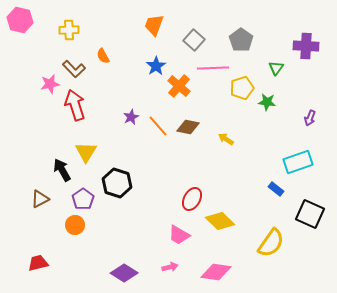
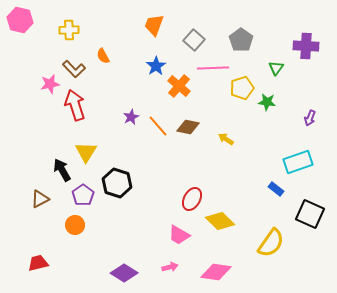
purple pentagon: moved 4 px up
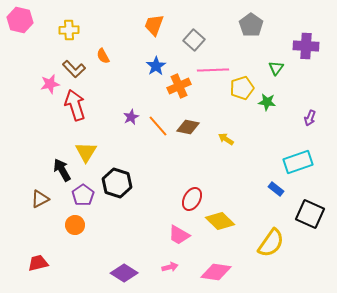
gray pentagon: moved 10 px right, 15 px up
pink line: moved 2 px down
orange cross: rotated 25 degrees clockwise
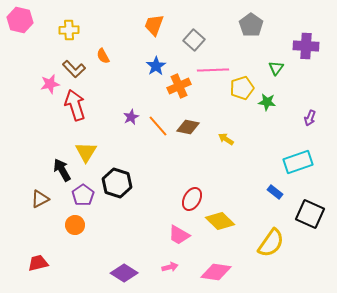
blue rectangle: moved 1 px left, 3 px down
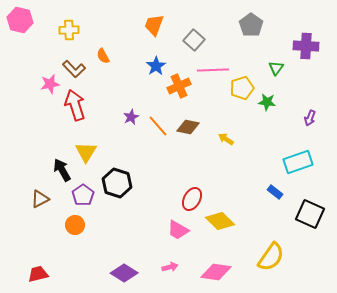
pink trapezoid: moved 1 px left, 5 px up
yellow semicircle: moved 14 px down
red trapezoid: moved 11 px down
